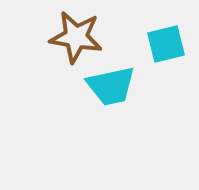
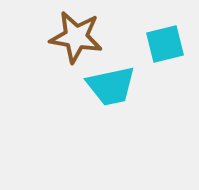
cyan square: moved 1 px left
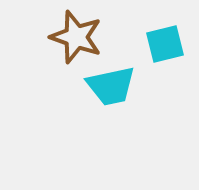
brown star: rotated 10 degrees clockwise
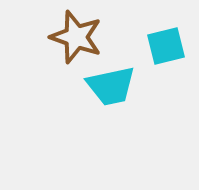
cyan square: moved 1 px right, 2 px down
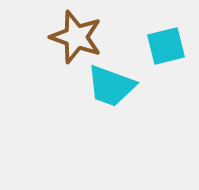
cyan trapezoid: rotated 32 degrees clockwise
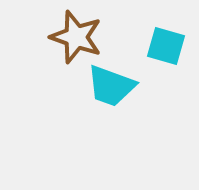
cyan square: rotated 30 degrees clockwise
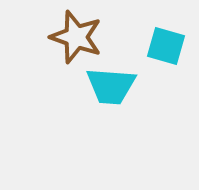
cyan trapezoid: rotated 16 degrees counterclockwise
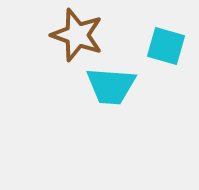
brown star: moved 1 px right, 2 px up
